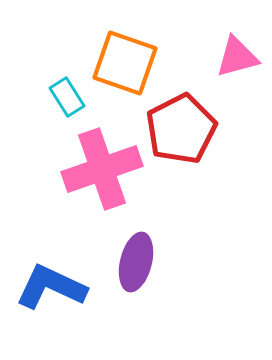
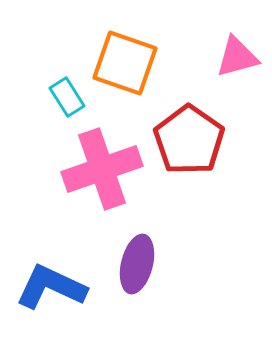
red pentagon: moved 8 px right, 11 px down; rotated 10 degrees counterclockwise
purple ellipse: moved 1 px right, 2 px down
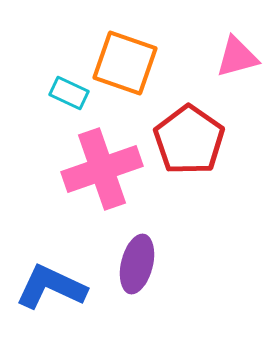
cyan rectangle: moved 2 px right, 4 px up; rotated 33 degrees counterclockwise
